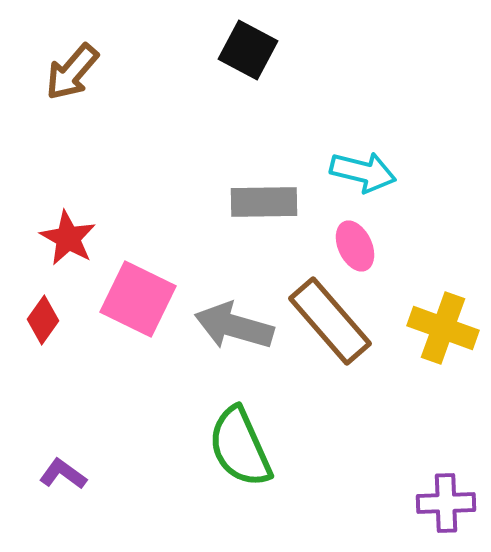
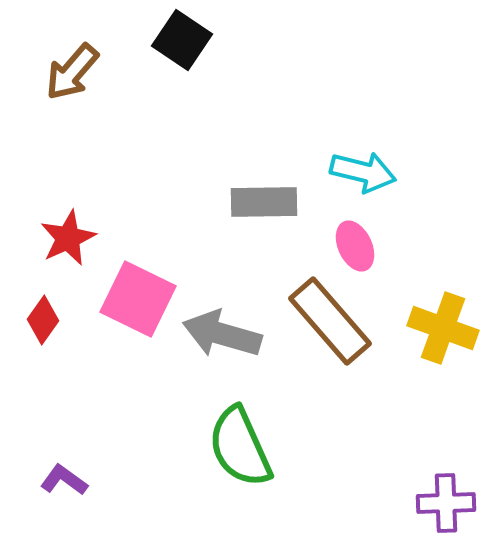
black square: moved 66 px left, 10 px up; rotated 6 degrees clockwise
red star: rotated 18 degrees clockwise
gray arrow: moved 12 px left, 8 px down
purple L-shape: moved 1 px right, 6 px down
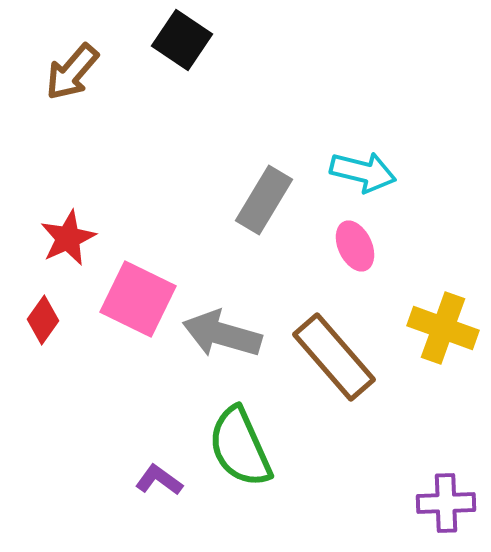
gray rectangle: moved 2 px up; rotated 58 degrees counterclockwise
brown rectangle: moved 4 px right, 36 px down
purple L-shape: moved 95 px right
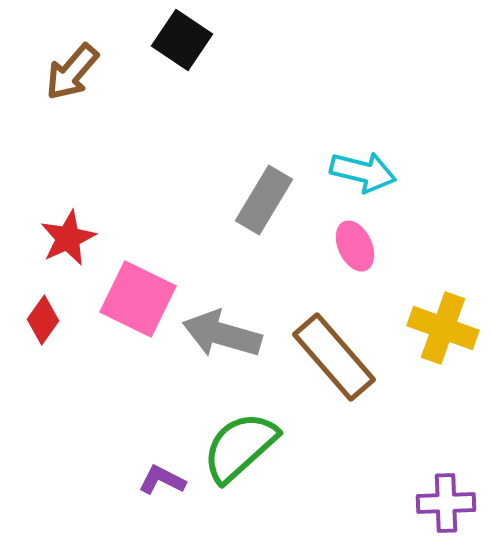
green semicircle: rotated 72 degrees clockwise
purple L-shape: moved 3 px right; rotated 9 degrees counterclockwise
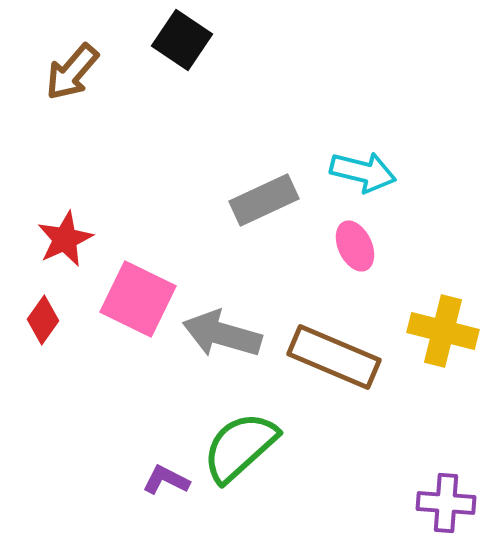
gray rectangle: rotated 34 degrees clockwise
red star: moved 3 px left, 1 px down
yellow cross: moved 3 px down; rotated 6 degrees counterclockwise
brown rectangle: rotated 26 degrees counterclockwise
purple L-shape: moved 4 px right
purple cross: rotated 6 degrees clockwise
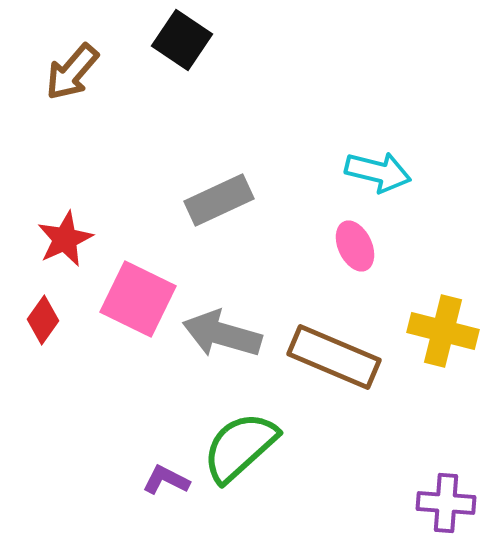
cyan arrow: moved 15 px right
gray rectangle: moved 45 px left
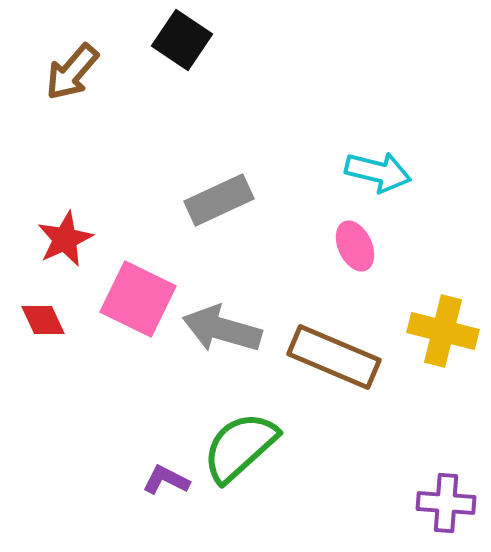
red diamond: rotated 60 degrees counterclockwise
gray arrow: moved 5 px up
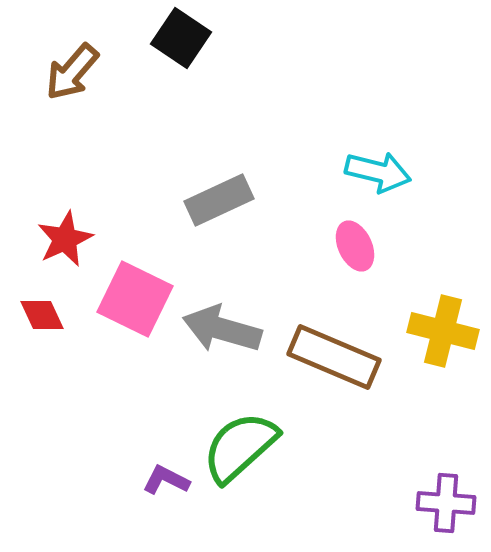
black square: moved 1 px left, 2 px up
pink square: moved 3 px left
red diamond: moved 1 px left, 5 px up
